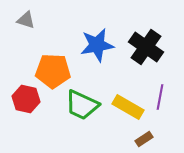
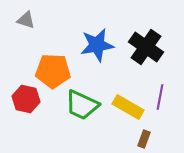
brown rectangle: rotated 36 degrees counterclockwise
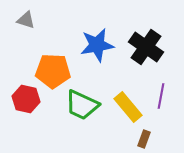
purple line: moved 1 px right, 1 px up
yellow rectangle: rotated 20 degrees clockwise
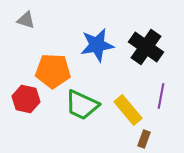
yellow rectangle: moved 3 px down
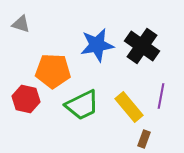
gray triangle: moved 5 px left, 4 px down
black cross: moved 4 px left, 1 px up
green trapezoid: rotated 51 degrees counterclockwise
yellow rectangle: moved 1 px right, 3 px up
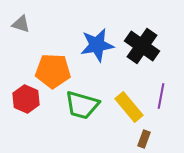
red hexagon: rotated 12 degrees clockwise
green trapezoid: rotated 42 degrees clockwise
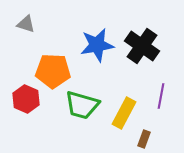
gray triangle: moved 5 px right
yellow rectangle: moved 5 px left, 6 px down; rotated 68 degrees clockwise
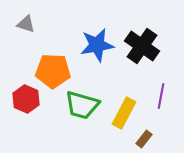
brown rectangle: rotated 18 degrees clockwise
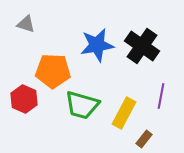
red hexagon: moved 2 px left
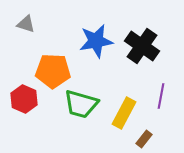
blue star: moved 1 px left, 4 px up
green trapezoid: moved 1 px left, 1 px up
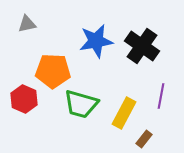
gray triangle: moved 1 px right; rotated 30 degrees counterclockwise
